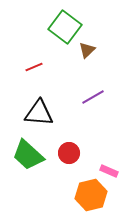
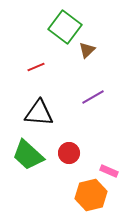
red line: moved 2 px right
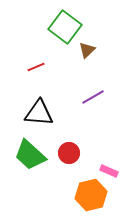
green trapezoid: moved 2 px right
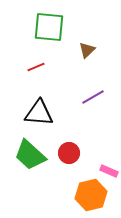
green square: moved 16 px left; rotated 32 degrees counterclockwise
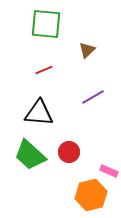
green square: moved 3 px left, 3 px up
red line: moved 8 px right, 3 px down
red circle: moved 1 px up
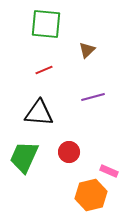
purple line: rotated 15 degrees clockwise
green trapezoid: moved 6 px left, 2 px down; rotated 72 degrees clockwise
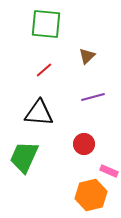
brown triangle: moved 6 px down
red line: rotated 18 degrees counterclockwise
red circle: moved 15 px right, 8 px up
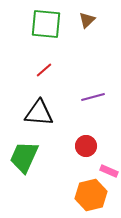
brown triangle: moved 36 px up
red circle: moved 2 px right, 2 px down
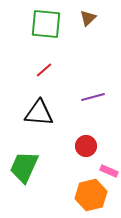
brown triangle: moved 1 px right, 2 px up
green trapezoid: moved 10 px down
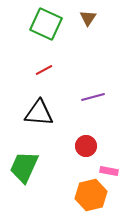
brown triangle: rotated 12 degrees counterclockwise
green square: rotated 20 degrees clockwise
red line: rotated 12 degrees clockwise
pink rectangle: rotated 12 degrees counterclockwise
